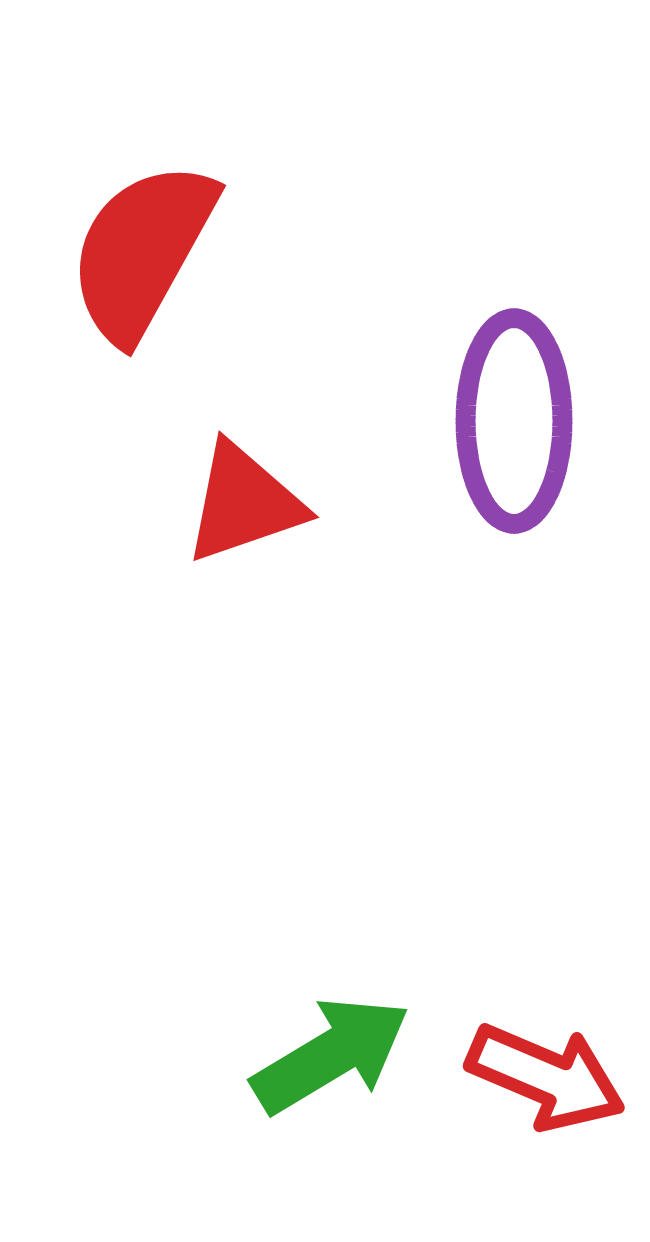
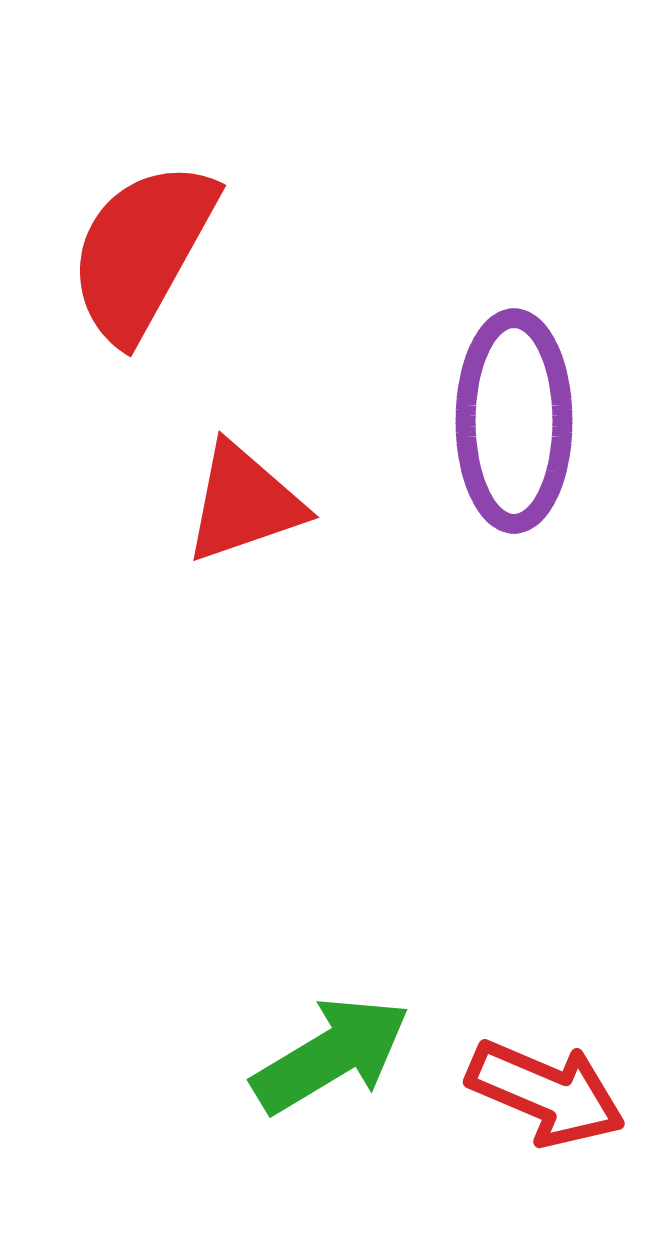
red arrow: moved 16 px down
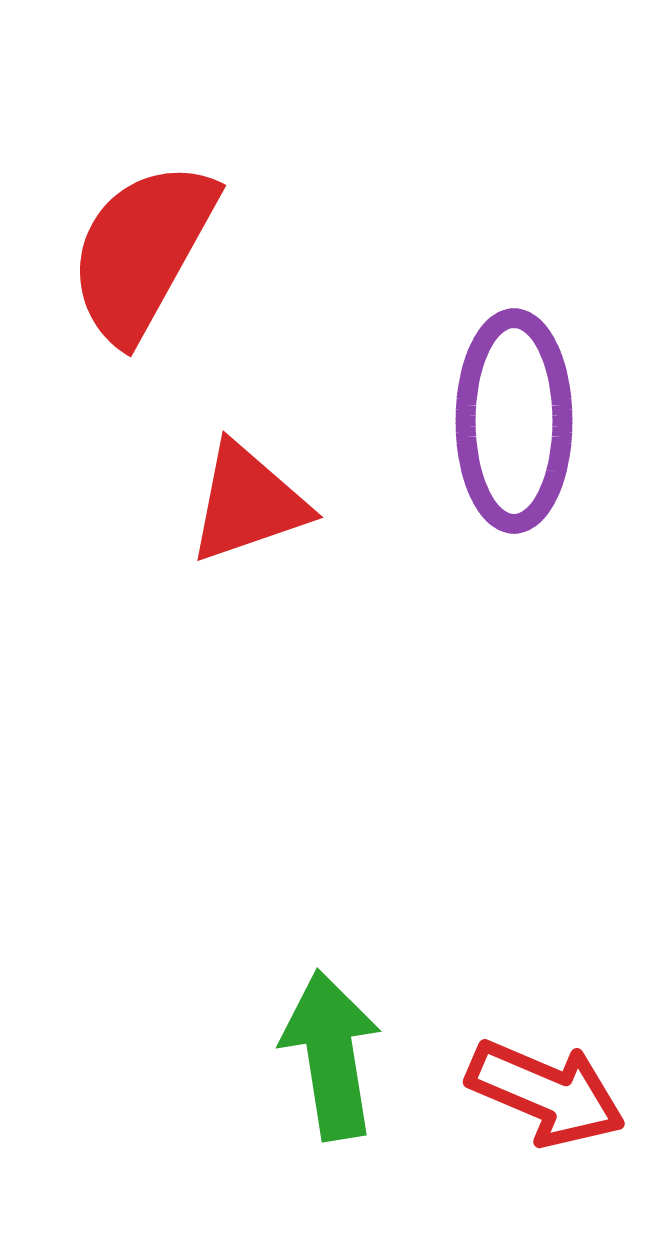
red triangle: moved 4 px right
green arrow: rotated 68 degrees counterclockwise
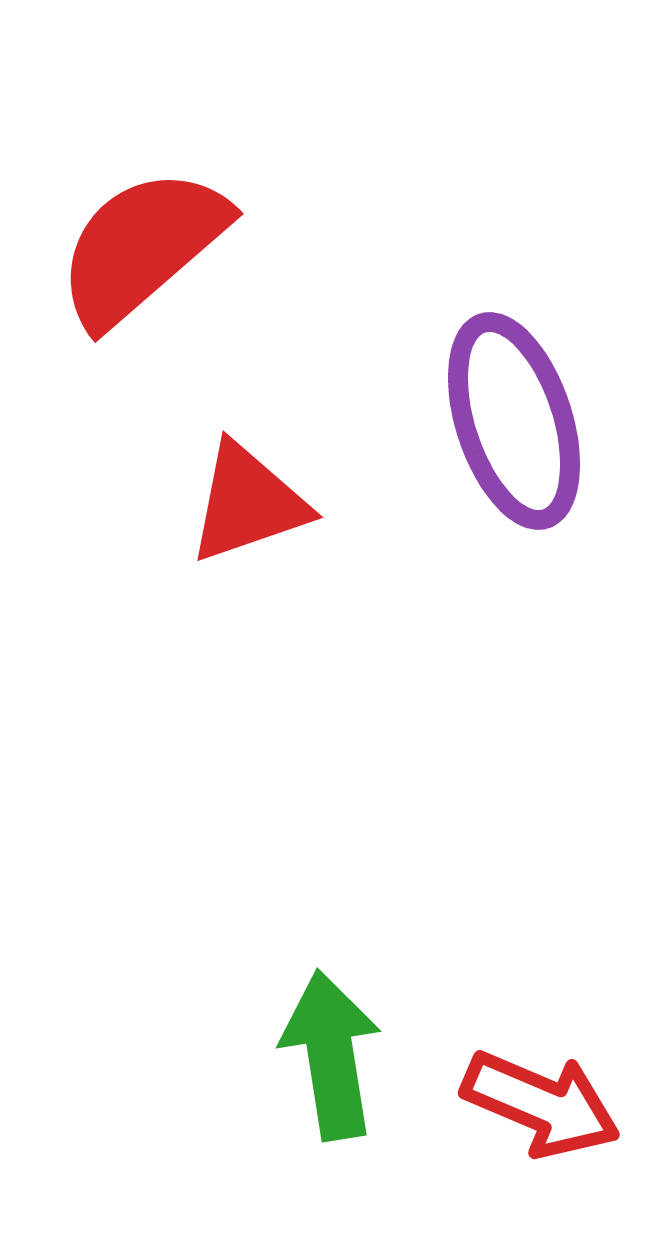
red semicircle: moved 4 px up; rotated 20 degrees clockwise
purple ellipse: rotated 18 degrees counterclockwise
red arrow: moved 5 px left, 11 px down
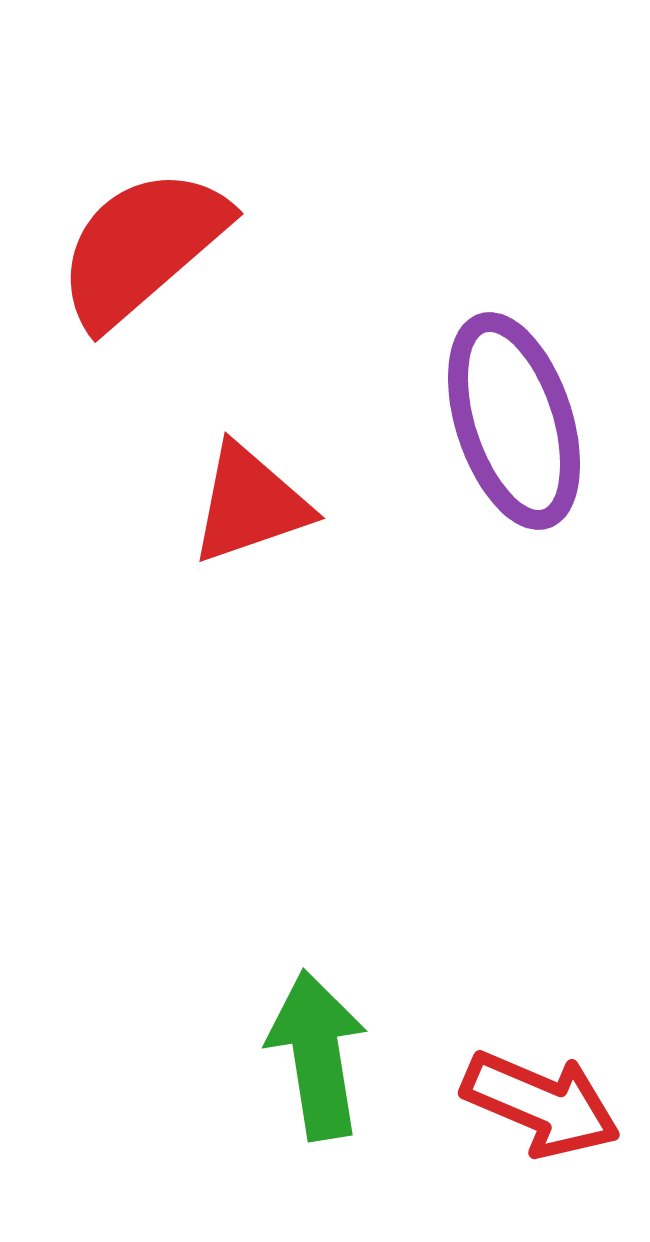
red triangle: moved 2 px right, 1 px down
green arrow: moved 14 px left
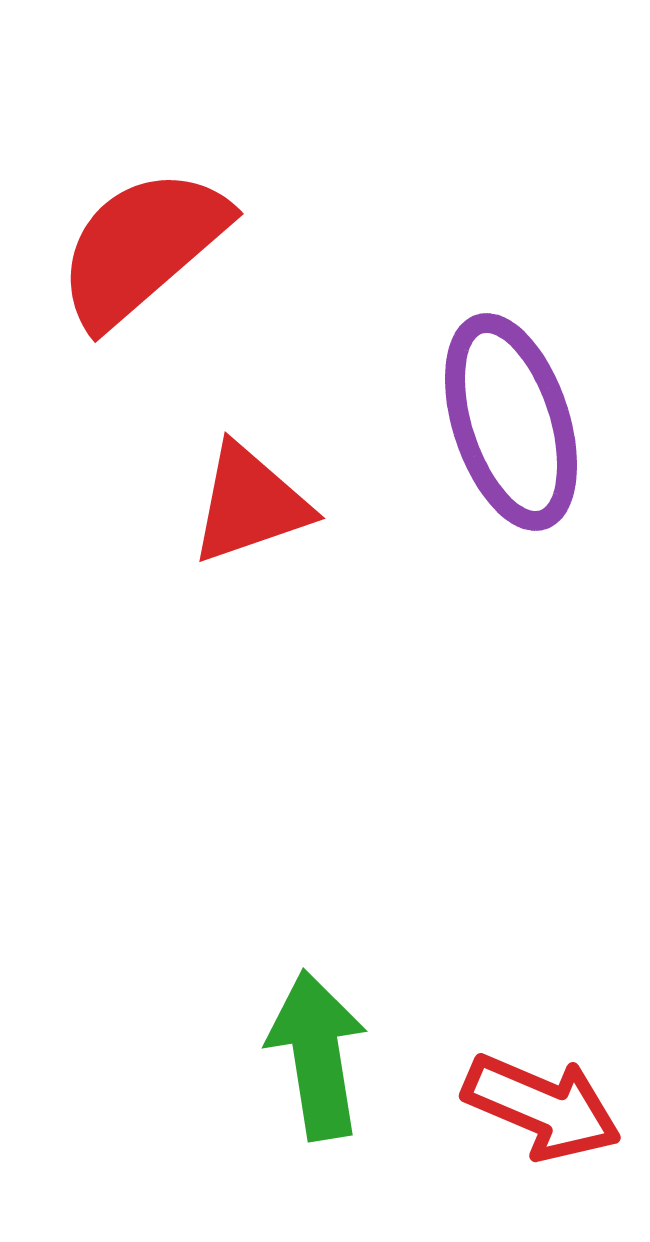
purple ellipse: moved 3 px left, 1 px down
red arrow: moved 1 px right, 3 px down
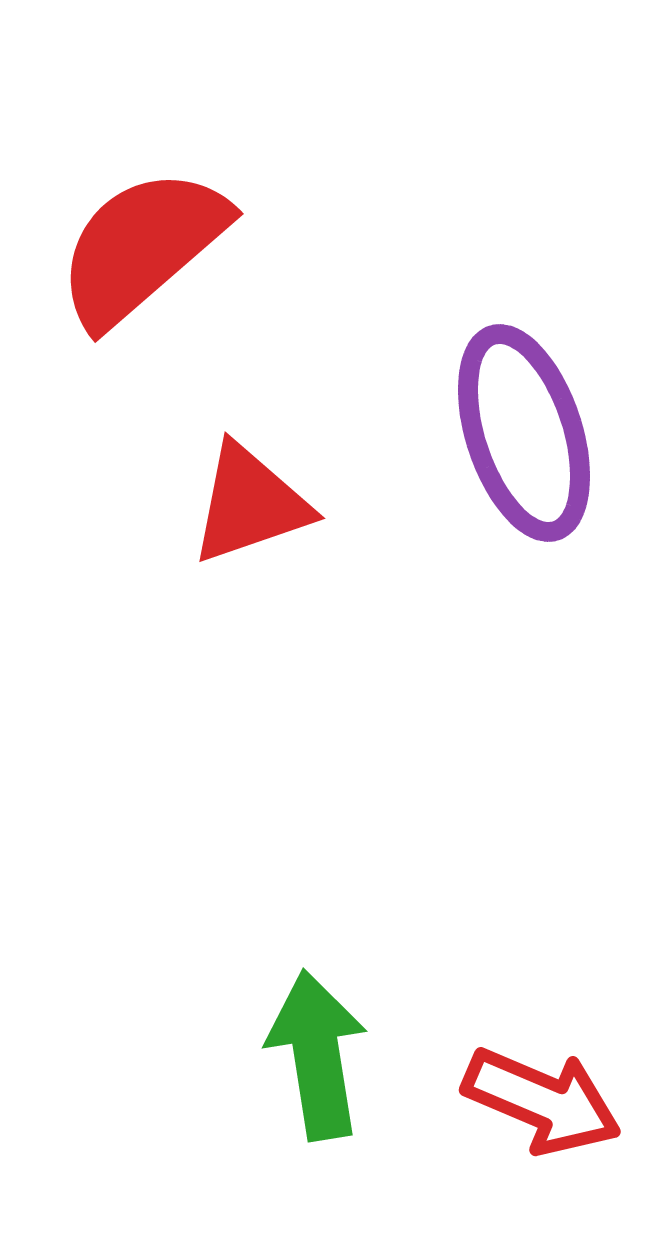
purple ellipse: moved 13 px right, 11 px down
red arrow: moved 6 px up
